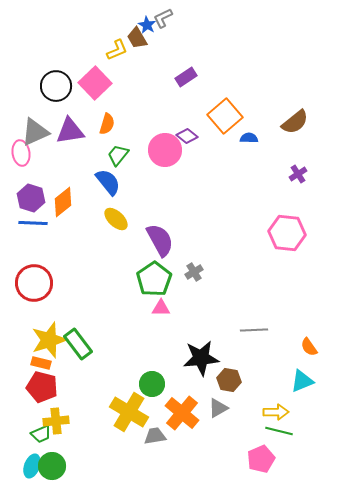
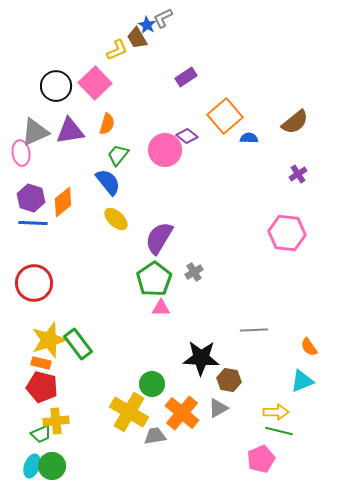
purple semicircle at (160, 240): moved 1 px left, 2 px up; rotated 120 degrees counterclockwise
black star at (201, 358): rotated 9 degrees clockwise
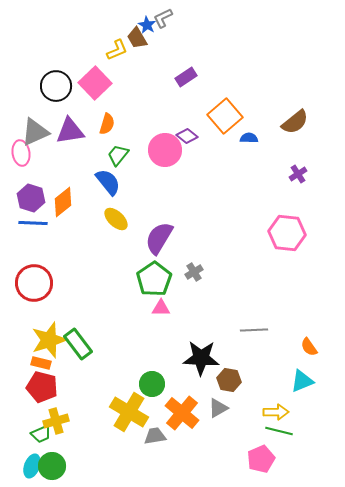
yellow cross at (56, 421): rotated 10 degrees counterclockwise
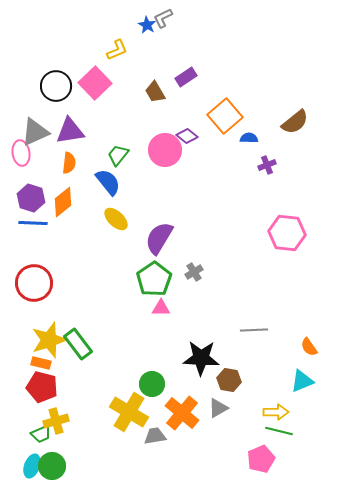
brown trapezoid at (137, 38): moved 18 px right, 54 px down
orange semicircle at (107, 124): moved 38 px left, 39 px down; rotated 10 degrees counterclockwise
purple cross at (298, 174): moved 31 px left, 9 px up; rotated 12 degrees clockwise
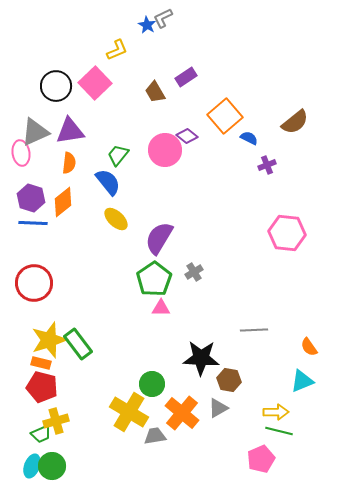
blue semicircle at (249, 138): rotated 24 degrees clockwise
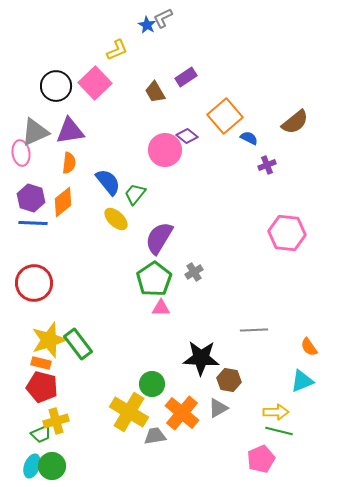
green trapezoid at (118, 155): moved 17 px right, 39 px down
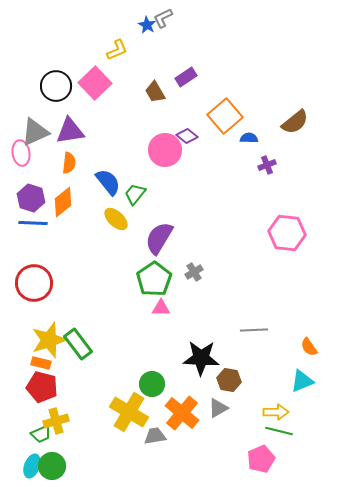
blue semicircle at (249, 138): rotated 24 degrees counterclockwise
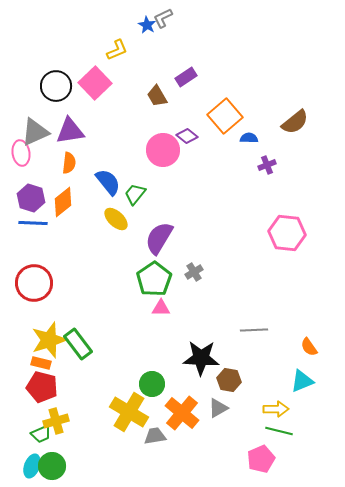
brown trapezoid at (155, 92): moved 2 px right, 4 px down
pink circle at (165, 150): moved 2 px left
yellow arrow at (276, 412): moved 3 px up
